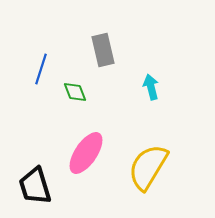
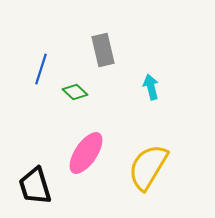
green diamond: rotated 25 degrees counterclockwise
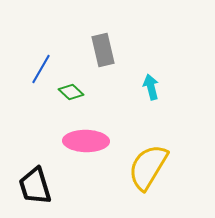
blue line: rotated 12 degrees clockwise
green diamond: moved 4 px left
pink ellipse: moved 12 px up; rotated 57 degrees clockwise
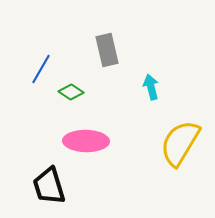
gray rectangle: moved 4 px right
green diamond: rotated 10 degrees counterclockwise
yellow semicircle: moved 32 px right, 24 px up
black trapezoid: moved 14 px right
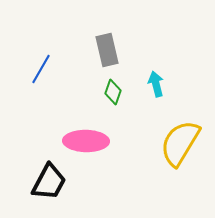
cyan arrow: moved 5 px right, 3 px up
green diamond: moved 42 px right; rotated 75 degrees clockwise
black trapezoid: moved 4 px up; rotated 135 degrees counterclockwise
